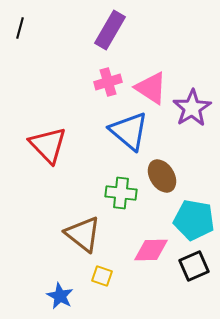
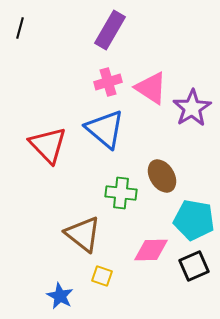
blue triangle: moved 24 px left, 2 px up
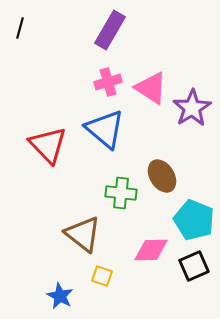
cyan pentagon: rotated 12 degrees clockwise
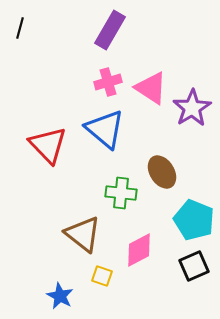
brown ellipse: moved 4 px up
pink diamond: moved 12 px left; rotated 27 degrees counterclockwise
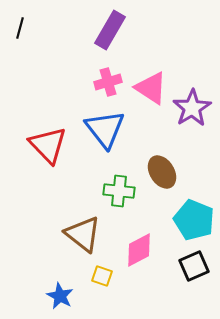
blue triangle: rotated 12 degrees clockwise
green cross: moved 2 px left, 2 px up
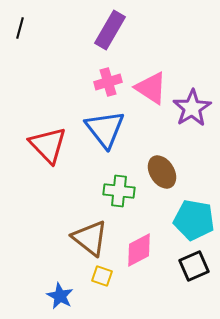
cyan pentagon: rotated 12 degrees counterclockwise
brown triangle: moved 7 px right, 4 px down
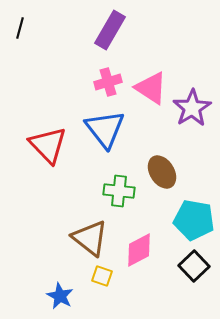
black square: rotated 20 degrees counterclockwise
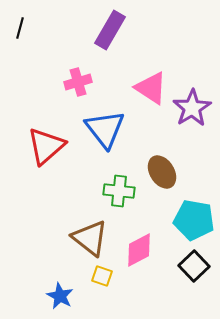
pink cross: moved 30 px left
red triangle: moved 2 px left, 1 px down; rotated 33 degrees clockwise
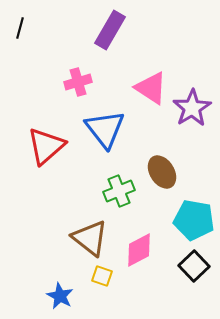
green cross: rotated 28 degrees counterclockwise
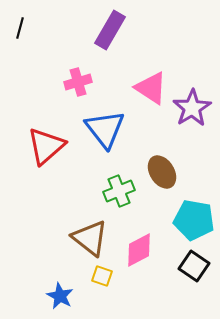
black square: rotated 12 degrees counterclockwise
